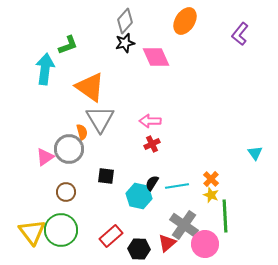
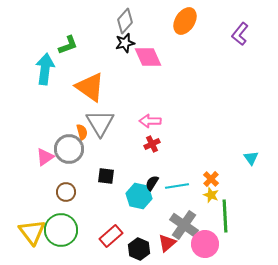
pink diamond: moved 8 px left
gray triangle: moved 4 px down
cyan triangle: moved 4 px left, 5 px down
black hexagon: rotated 20 degrees clockwise
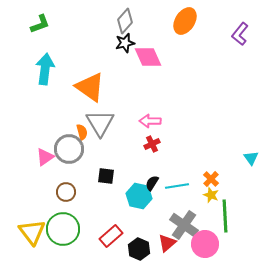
green L-shape: moved 28 px left, 21 px up
green circle: moved 2 px right, 1 px up
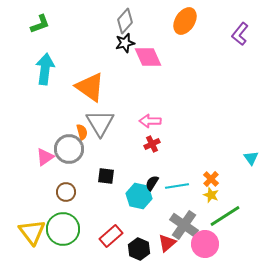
green line: rotated 60 degrees clockwise
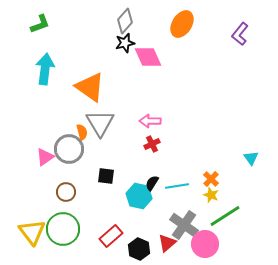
orange ellipse: moved 3 px left, 3 px down
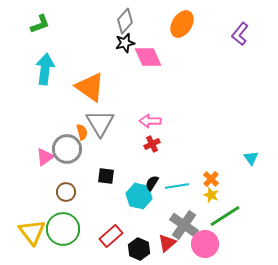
gray circle: moved 2 px left
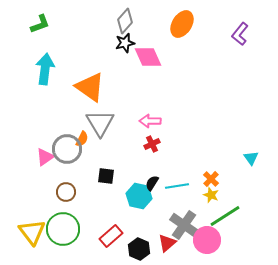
orange semicircle: moved 7 px down; rotated 42 degrees clockwise
pink circle: moved 2 px right, 4 px up
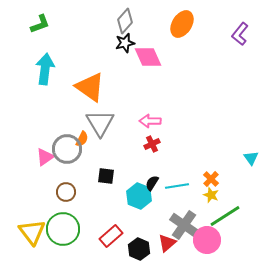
cyan hexagon: rotated 10 degrees clockwise
